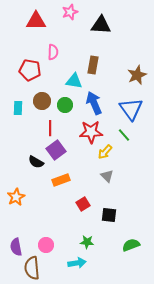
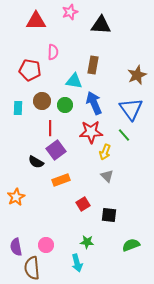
yellow arrow: rotated 21 degrees counterclockwise
cyan arrow: rotated 84 degrees clockwise
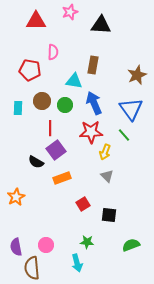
orange rectangle: moved 1 px right, 2 px up
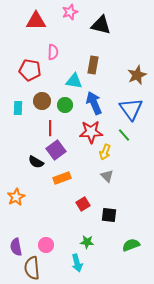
black triangle: rotated 10 degrees clockwise
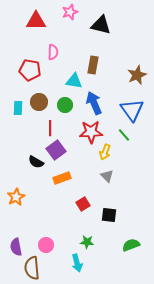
brown circle: moved 3 px left, 1 px down
blue triangle: moved 1 px right, 1 px down
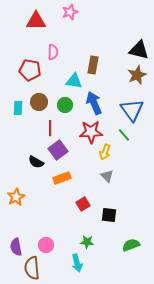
black triangle: moved 38 px right, 25 px down
purple square: moved 2 px right
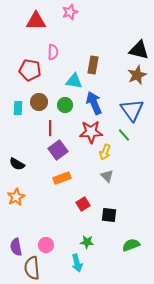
black semicircle: moved 19 px left, 2 px down
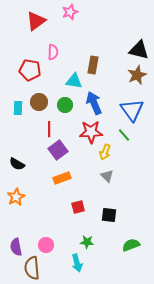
red triangle: rotated 35 degrees counterclockwise
red line: moved 1 px left, 1 px down
red square: moved 5 px left, 3 px down; rotated 16 degrees clockwise
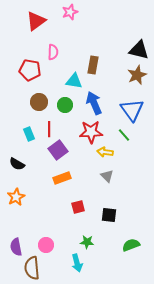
cyan rectangle: moved 11 px right, 26 px down; rotated 24 degrees counterclockwise
yellow arrow: rotated 77 degrees clockwise
